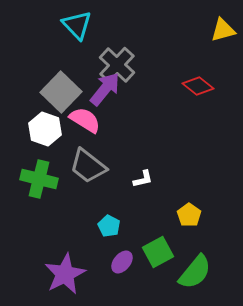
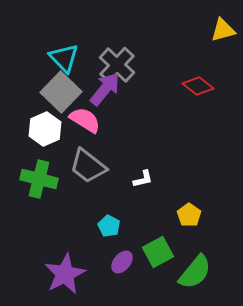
cyan triangle: moved 13 px left, 33 px down
white hexagon: rotated 16 degrees clockwise
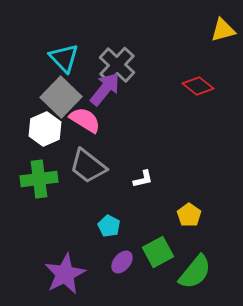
gray square: moved 5 px down
green cross: rotated 21 degrees counterclockwise
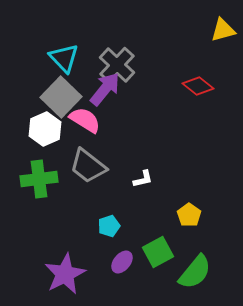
cyan pentagon: rotated 25 degrees clockwise
